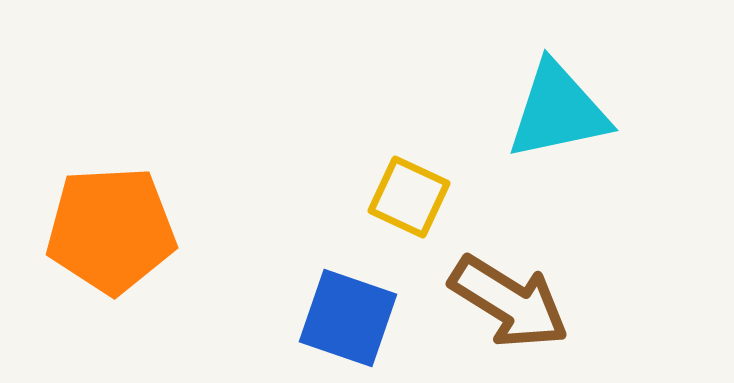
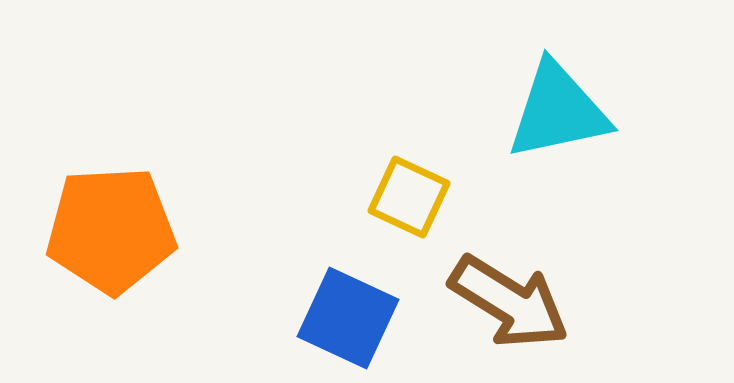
blue square: rotated 6 degrees clockwise
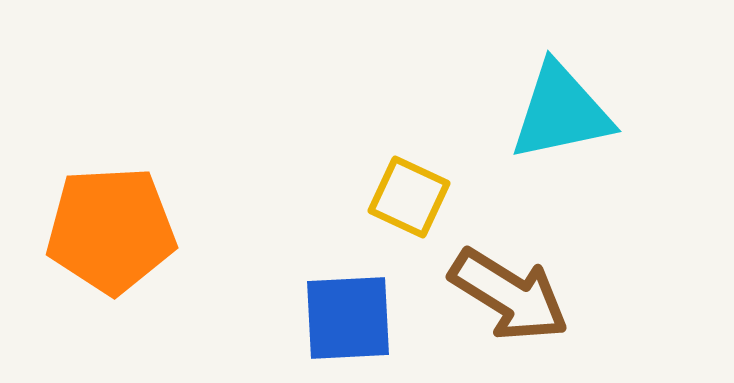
cyan triangle: moved 3 px right, 1 px down
brown arrow: moved 7 px up
blue square: rotated 28 degrees counterclockwise
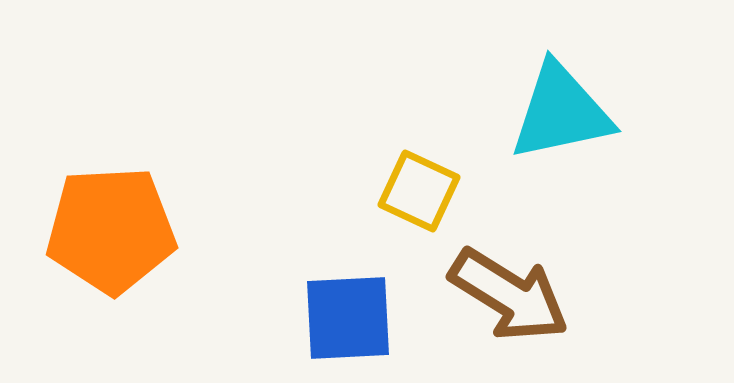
yellow square: moved 10 px right, 6 px up
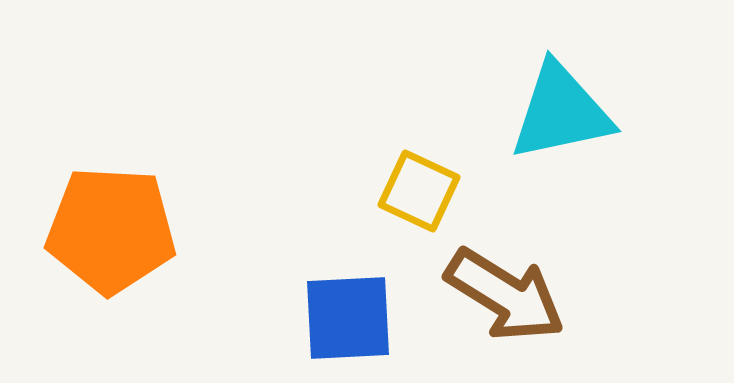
orange pentagon: rotated 6 degrees clockwise
brown arrow: moved 4 px left
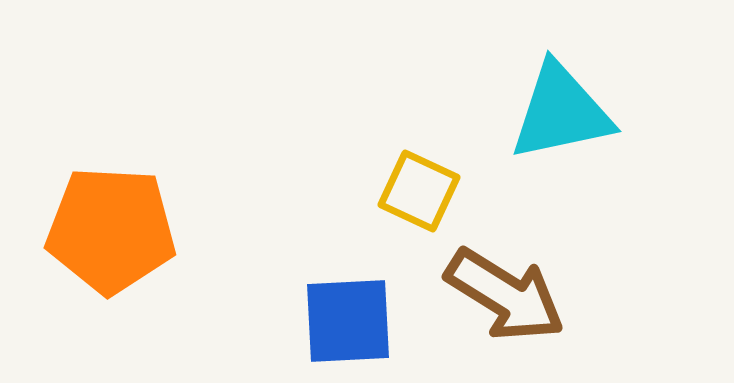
blue square: moved 3 px down
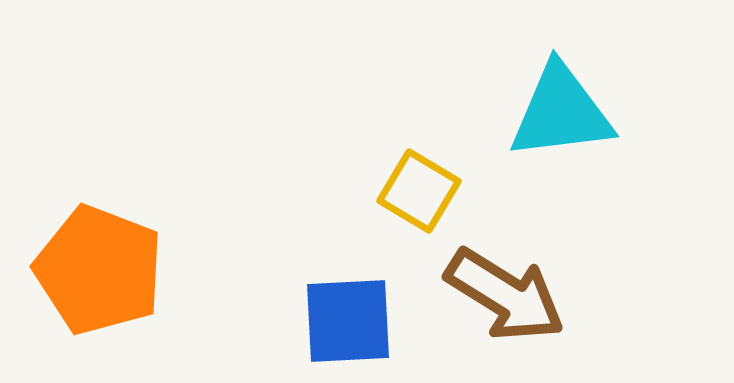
cyan triangle: rotated 5 degrees clockwise
yellow square: rotated 6 degrees clockwise
orange pentagon: moved 12 px left, 40 px down; rotated 18 degrees clockwise
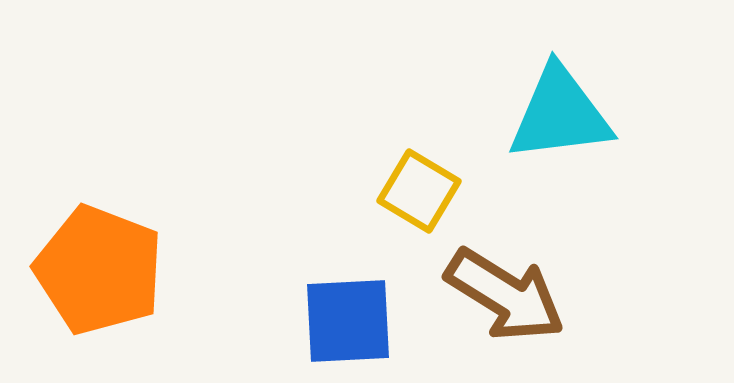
cyan triangle: moved 1 px left, 2 px down
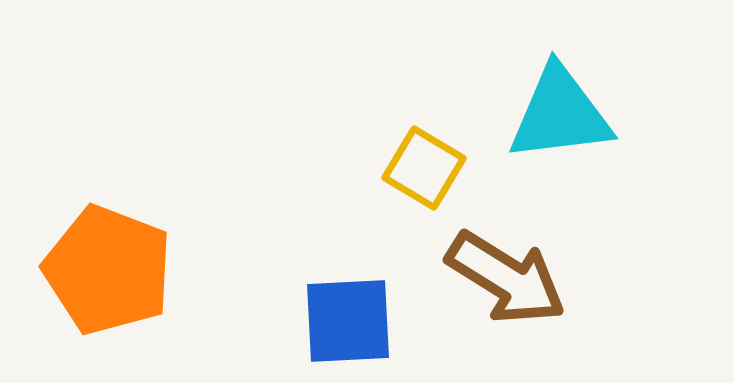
yellow square: moved 5 px right, 23 px up
orange pentagon: moved 9 px right
brown arrow: moved 1 px right, 17 px up
